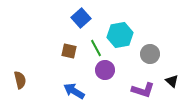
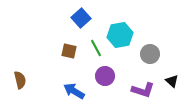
purple circle: moved 6 px down
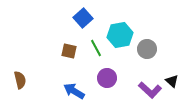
blue square: moved 2 px right
gray circle: moved 3 px left, 5 px up
purple circle: moved 2 px right, 2 px down
purple L-shape: moved 7 px right; rotated 25 degrees clockwise
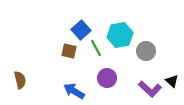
blue square: moved 2 px left, 12 px down
gray circle: moved 1 px left, 2 px down
purple L-shape: moved 1 px up
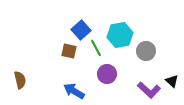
purple circle: moved 4 px up
purple L-shape: moved 1 px left, 1 px down
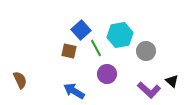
brown semicircle: rotated 12 degrees counterclockwise
